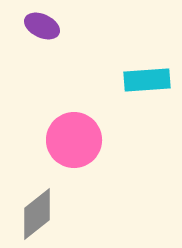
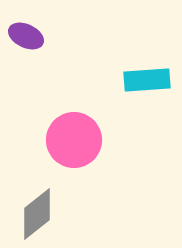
purple ellipse: moved 16 px left, 10 px down
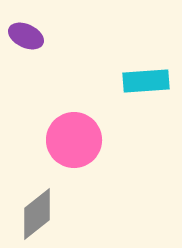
cyan rectangle: moved 1 px left, 1 px down
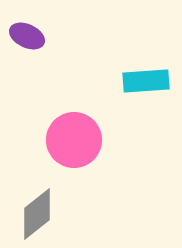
purple ellipse: moved 1 px right
